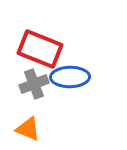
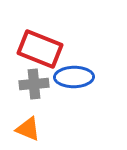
blue ellipse: moved 4 px right
gray cross: rotated 16 degrees clockwise
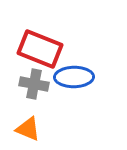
gray cross: rotated 16 degrees clockwise
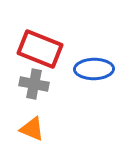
blue ellipse: moved 20 px right, 8 px up
orange triangle: moved 4 px right
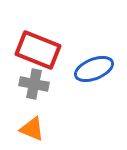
red rectangle: moved 2 px left, 1 px down
blue ellipse: rotated 21 degrees counterclockwise
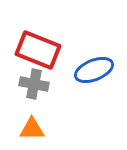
blue ellipse: moved 1 px down
orange triangle: rotated 24 degrees counterclockwise
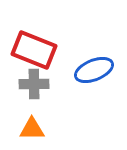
red rectangle: moved 4 px left
gray cross: rotated 12 degrees counterclockwise
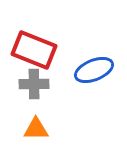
orange triangle: moved 4 px right
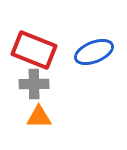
blue ellipse: moved 18 px up
orange triangle: moved 3 px right, 12 px up
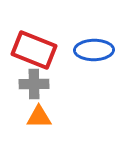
blue ellipse: moved 2 px up; rotated 21 degrees clockwise
